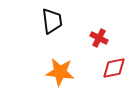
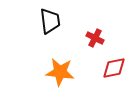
black trapezoid: moved 2 px left
red cross: moved 4 px left
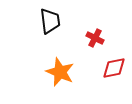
orange star: rotated 16 degrees clockwise
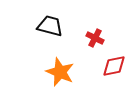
black trapezoid: moved 5 px down; rotated 68 degrees counterclockwise
red diamond: moved 2 px up
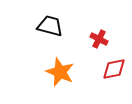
red cross: moved 4 px right, 1 px down
red diamond: moved 3 px down
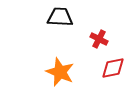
black trapezoid: moved 10 px right, 9 px up; rotated 12 degrees counterclockwise
red diamond: moved 1 px left, 1 px up
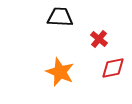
red cross: rotated 12 degrees clockwise
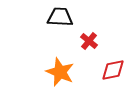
red cross: moved 10 px left, 2 px down
red diamond: moved 2 px down
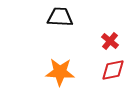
red cross: moved 21 px right
orange star: rotated 20 degrees counterclockwise
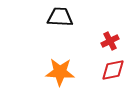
red cross: rotated 24 degrees clockwise
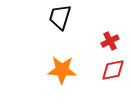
black trapezoid: rotated 76 degrees counterclockwise
orange star: moved 2 px right, 2 px up
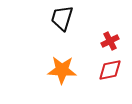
black trapezoid: moved 2 px right, 1 px down
red diamond: moved 3 px left
